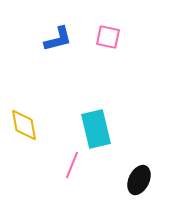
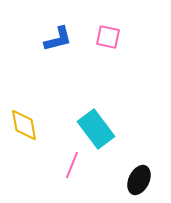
cyan rectangle: rotated 24 degrees counterclockwise
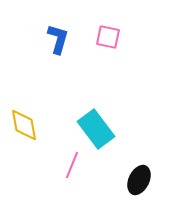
blue L-shape: rotated 60 degrees counterclockwise
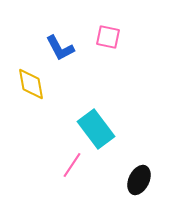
blue L-shape: moved 2 px right, 9 px down; rotated 136 degrees clockwise
yellow diamond: moved 7 px right, 41 px up
pink line: rotated 12 degrees clockwise
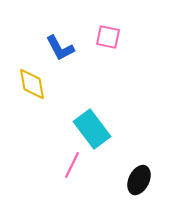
yellow diamond: moved 1 px right
cyan rectangle: moved 4 px left
pink line: rotated 8 degrees counterclockwise
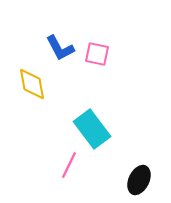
pink square: moved 11 px left, 17 px down
pink line: moved 3 px left
